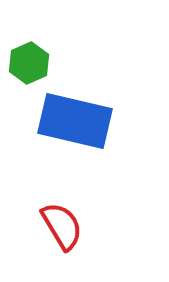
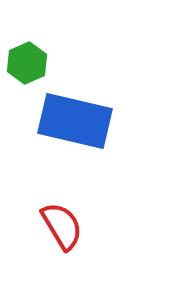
green hexagon: moved 2 px left
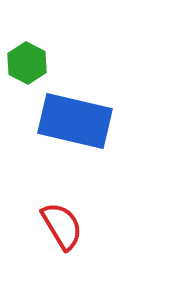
green hexagon: rotated 9 degrees counterclockwise
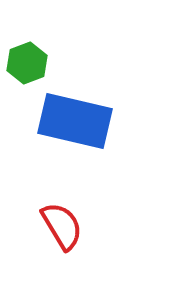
green hexagon: rotated 12 degrees clockwise
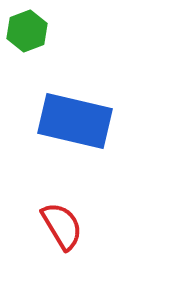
green hexagon: moved 32 px up
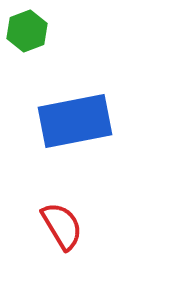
blue rectangle: rotated 24 degrees counterclockwise
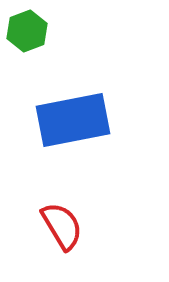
blue rectangle: moved 2 px left, 1 px up
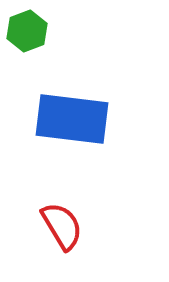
blue rectangle: moved 1 px left, 1 px up; rotated 18 degrees clockwise
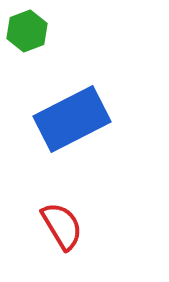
blue rectangle: rotated 34 degrees counterclockwise
